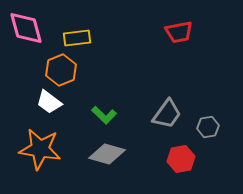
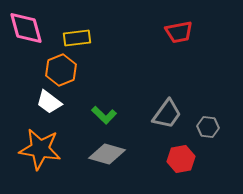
gray hexagon: rotated 15 degrees clockwise
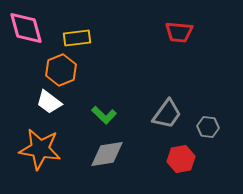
red trapezoid: rotated 16 degrees clockwise
gray diamond: rotated 24 degrees counterclockwise
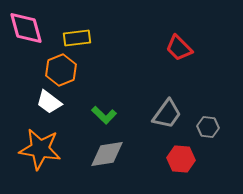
red trapezoid: moved 16 px down; rotated 40 degrees clockwise
red hexagon: rotated 16 degrees clockwise
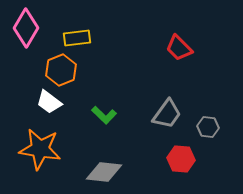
pink diamond: rotated 45 degrees clockwise
gray diamond: moved 3 px left, 18 px down; rotated 15 degrees clockwise
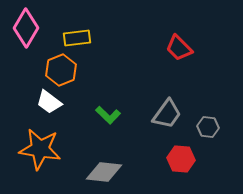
green L-shape: moved 4 px right
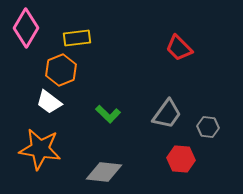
green L-shape: moved 1 px up
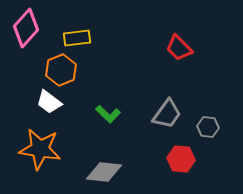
pink diamond: rotated 12 degrees clockwise
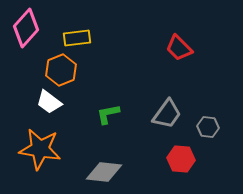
green L-shape: rotated 125 degrees clockwise
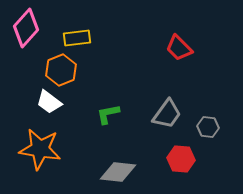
gray diamond: moved 14 px right
